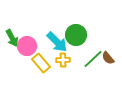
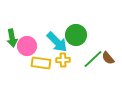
green arrow: rotated 18 degrees clockwise
yellow rectangle: rotated 42 degrees counterclockwise
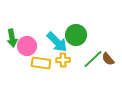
brown semicircle: moved 1 px down
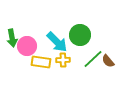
green circle: moved 4 px right
brown semicircle: moved 2 px down
yellow rectangle: moved 1 px up
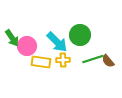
green arrow: rotated 24 degrees counterclockwise
green line: rotated 25 degrees clockwise
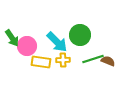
brown semicircle: rotated 152 degrees clockwise
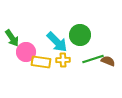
pink circle: moved 1 px left, 6 px down
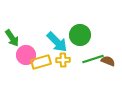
pink circle: moved 3 px down
yellow rectangle: rotated 24 degrees counterclockwise
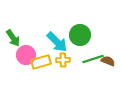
green arrow: moved 1 px right
